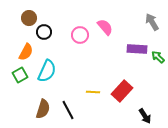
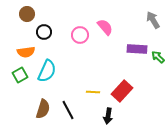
brown circle: moved 2 px left, 4 px up
gray arrow: moved 1 px right, 2 px up
orange semicircle: rotated 54 degrees clockwise
black arrow: moved 37 px left; rotated 42 degrees clockwise
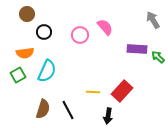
orange semicircle: moved 1 px left, 1 px down
green square: moved 2 px left
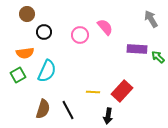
gray arrow: moved 2 px left, 1 px up
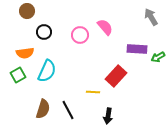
brown circle: moved 3 px up
gray arrow: moved 2 px up
green arrow: rotated 72 degrees counterclockwise
red rectangle: moved 6 px left, 15 px up
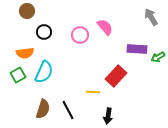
cyan semicircle: moved 3 px left, 1 px down
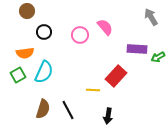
yellow line: moved 2 px up
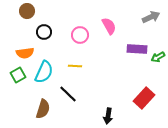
gray arrow: rotated 96 degrees clockwise
pink semicircle: moved 4 px right, 1 px up; rotated 12 degrees clockwise
red rectangle: moved 28 px right, 22 px down
yellow line: moved 18 px left, 24 px up
black line: moved 16 px up; rotated 18 degrees counterclockwise
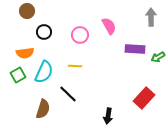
gray arrow: rotated 66 degrees counterclockwise
purple rectangle: moved 2 px left
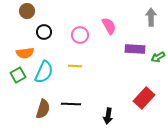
black line: moved 3 px right, 10 px down; rotated 42 degrees counterclockwise
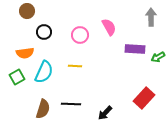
pink semicircle: moved 1 px down
green square: moved 1 px left, 2 px down
black arrow: moved 3 px left, 3 px up; rotated 35 degrees clockwise
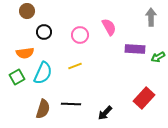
yellow line: rotated 24 degrees counterclockwise
cyan semicircle: moved 1 px left, 1 px down
